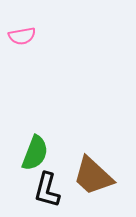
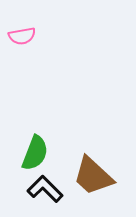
black L-shape: moved 2 px left, 1 px up; rotated 120 degrees clockwise
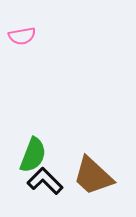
green semicircle: moved 2 px left, 2 px down
black L-shape: moved 8 px up
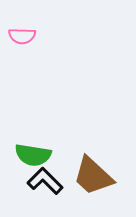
pink semicircle: rotated 12 degrees clockwise
green semicircle: rotated 78 degrees clockwise
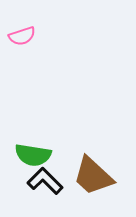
pink semicircle: rotated 20 degrees counterclockwise
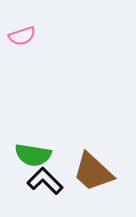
brown trapezoid: moved 4 px up
